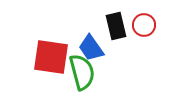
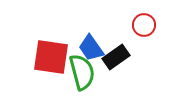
black rectangle: moved 31 px down; rotated 68 degrees clockwise
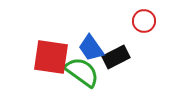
red circle: moved 4 px up
black rectangle: rotated 8 degrees clockwise
green semicircle: rotated 39 degrees counterclockwise
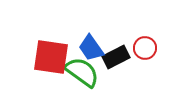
red circle: moved 1 px right, 27 px down
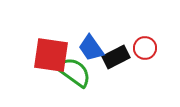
red square: moved 2 px up
green semicircle: moved 8 px left
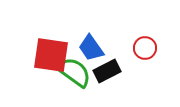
black rectangle: moved 9 px left, 14 px down
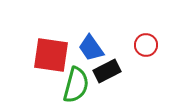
red circle: moved 1 px right, 3 px up
green semicircle: moved 2 px right, 13 px down; rotated 69 degrees clockwise
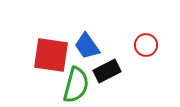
blue trapezoid: moved 4 px left, 2 px up
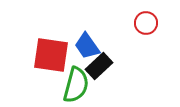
red circle: moved 22 px up
black rectangle: moved 8 px left, 5 px up; rotated 16 degrees counterclockwise
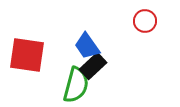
red circle: moved 1 px left, 2 px up
red square: moved 24 px left
black rectangle: moved 6 px left
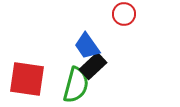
red circle: moved 21 px left, 7 px up
red square: moved 24 px down
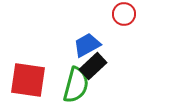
blue trapezoid: moved 1 px up; rotated 96 degrees clockwise
red square: moved 1 px right, 1 px down
